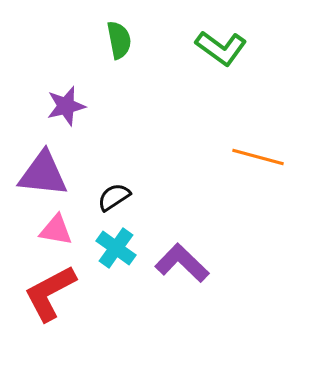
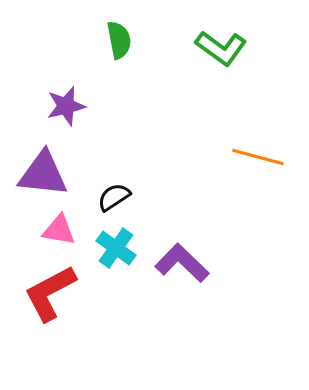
pink triangle: moved 3 px right
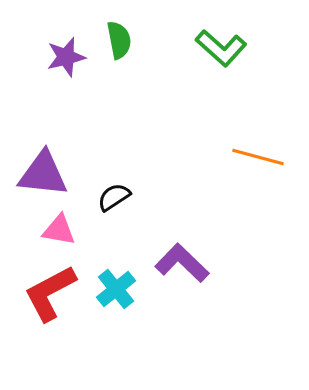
green L-shape: rotated 6 degrees clockwise
purple star: moved 49 px up
cyan cross: moved 41 px down; rotated 15 degrees clockwise
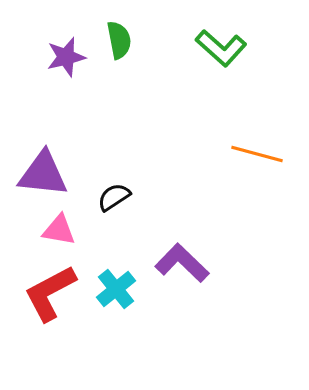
orange line: moved 1 px left, 3 px up
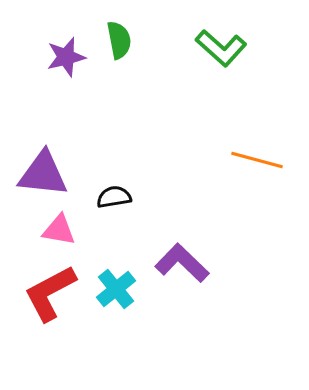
orange line: moved 6 px down
black semicircle: rotated 24 degrees clockwise
